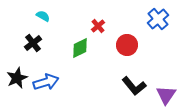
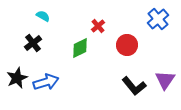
purple triangle: moved 1 px left, 15 px up
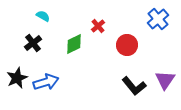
green diamond: moved 6 px left, 4 px up
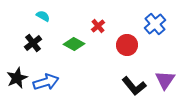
blue cross: moved 3 px left, 5 px down
green diamond: rotated 55 degrees clockwise
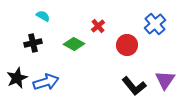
black cross: rotated 24 degrees clockwise
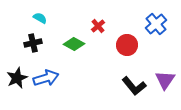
cyan semicircle: moved 3 px left, 2 px down
blue cross: moved 1 px right
blue arrow: moved 4 px up
